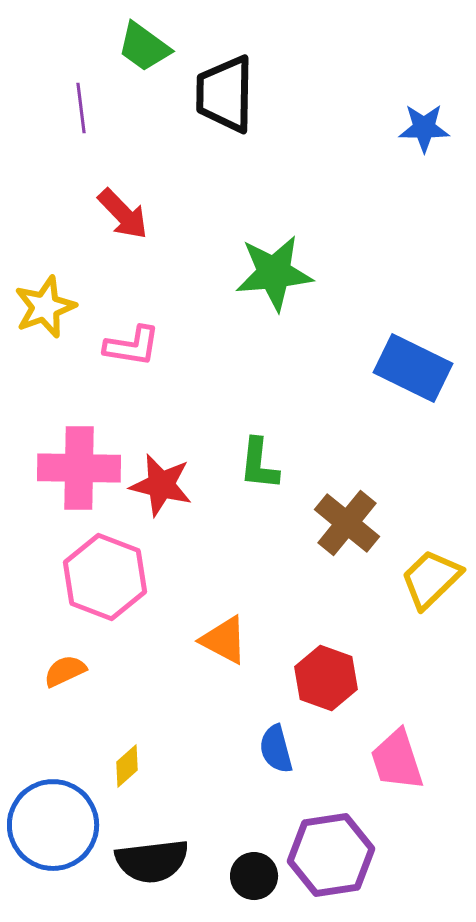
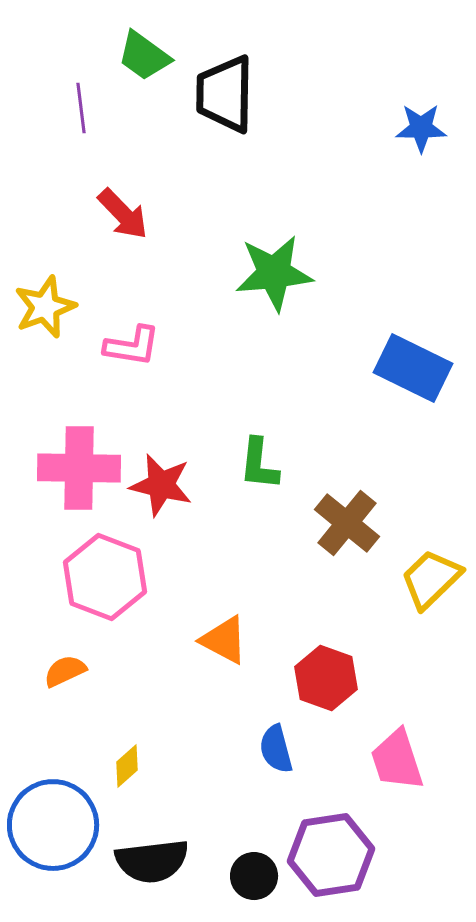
green trapezoid: moved 9 px down
blue star: moved 3 px left
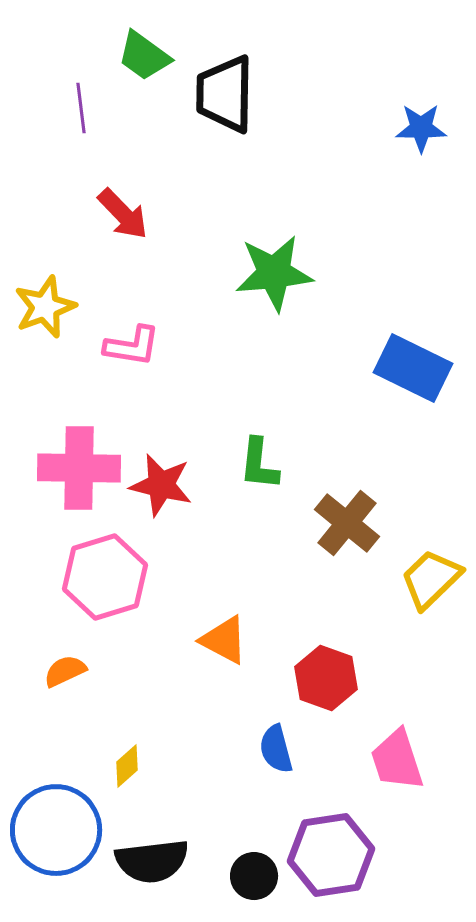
pink hexagon: rotated 22 degrees clockwise
blue circle: moved 3 px right, 5 px down
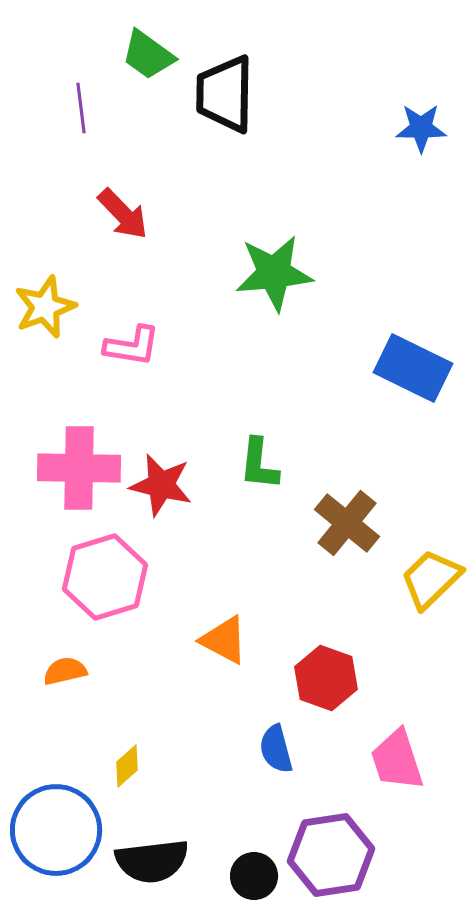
green trapezoid: moved 4 px right, 1 px up
orange semicircle: rotated 12 degrees clockwise
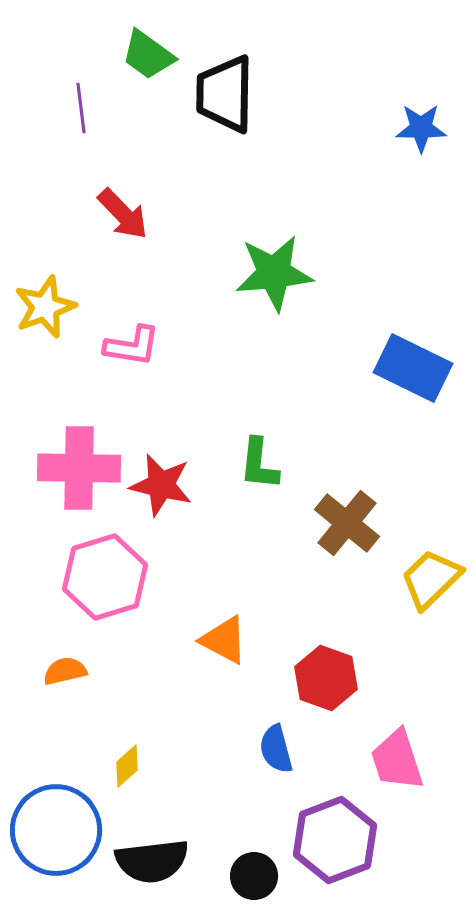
purple hexagon: moved 4 px right, 15 px up; rotated 12 degrees counterclockwise
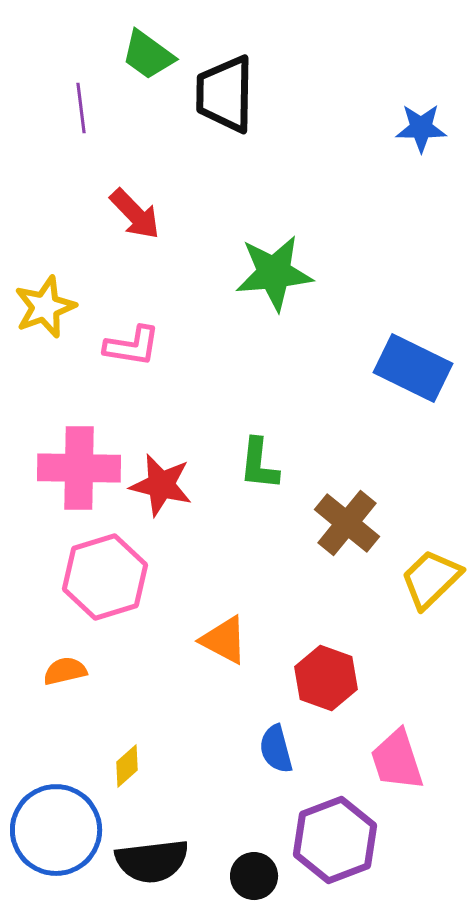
red arrow: moved 12 px right
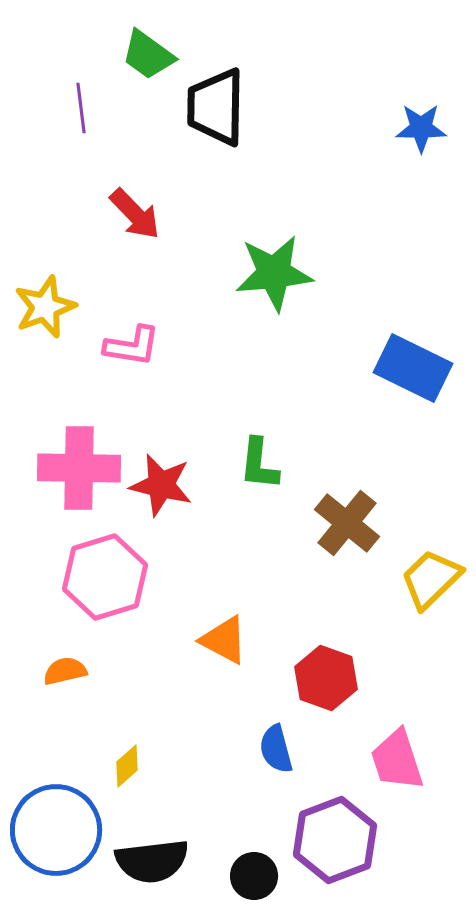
black trapezoid: moved 9 px left, 13 px down
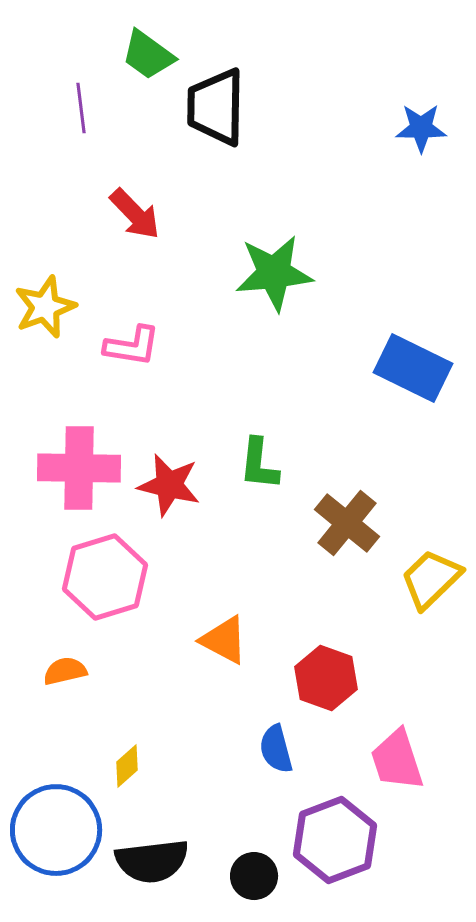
red star: moved 8 px right
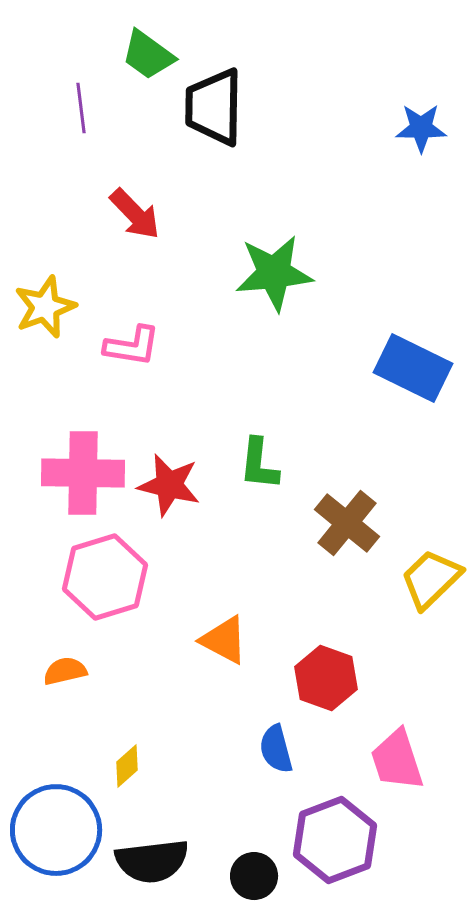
black trapezoid: moved 2 px left
pink cross: moved 4 px right, 5 px down
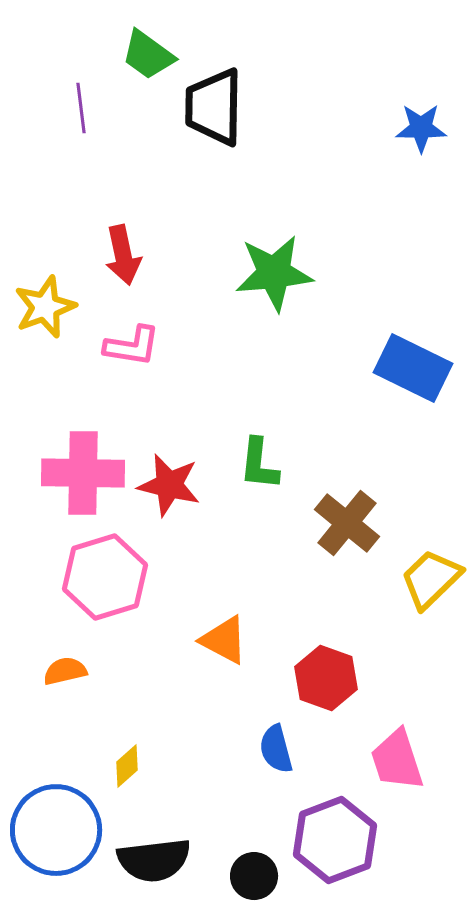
red arrow: moved 12 px left, 41 px down; rotated 32 degrees clockwise
black semicircle: moved 2 px right, 1 px up
